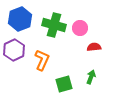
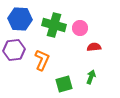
blue hexagon: rotated 25 degrees clockwise
purple hexagon: rotated 20 degrees clockwise
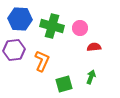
green cross: moved 2 px left, 1 px down
orange L-shape: moved 1 px down
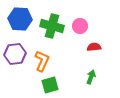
pink circle: moved 2 px up
purple hexagon: moved 1 px right, 4 px down
green square: moved 14 px left, 1 px down
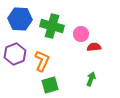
pink circle: moved 1 px right, 8 px down
purple hexagon: rotated 15 degrees counterclockwise
green arrow: moved 2 px down
